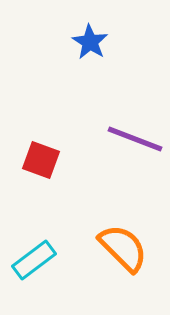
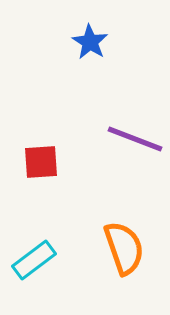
red square: moved 2 px down; rotated 24 degrees counterclockwise
orange semicircle: moved 1 px right; rotated 26 degrees clockwise
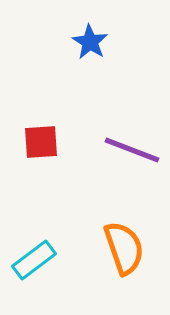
purple line: moved 3 px left, 11 px down
red square: moved 20 px up
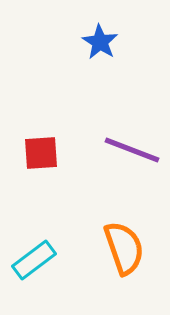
blue star: moved 10 px right
red square: moved 11 px down
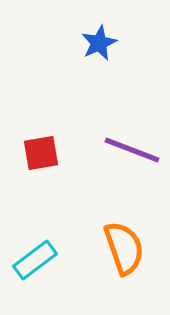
blue star: moved 1 px left, 1 px down; rotated 15 degrees clockwise
red square: rotated 6 degrees counterclockwise
cyan rectangle: moved 1 px right
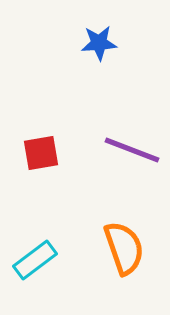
blue star: rotated 21 degrees clockwise
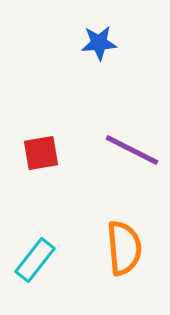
purple line: rotated 6 degrees clockwise
orange semicircle: rotated 14 degrees clockwise
cyan rectangle: rotated 15 degrees counterclockwise
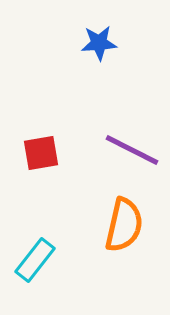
orange semicircle: moved 23 px up; rotated 18 degrees clockwise
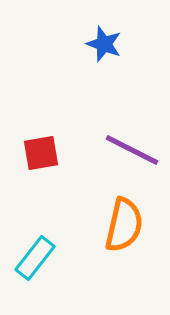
blue star: moved 5 px right, 1 px down; rotated 24 degrees clockwise
cyan rectangle: moved 2 px up
